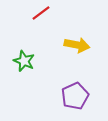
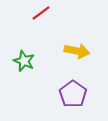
yellow arrow: moved 6 px down
purple pentagon: moved 2 px left, 2 px up; rotated 12 degrees counterclockwise
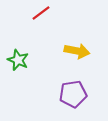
green star: moved 6 px left, 1 px up
purple pentagon: rotated 28 degrees clockwise
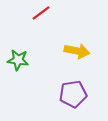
green star: rotated 15 degrees counterclockwise
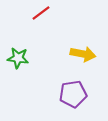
yellow arrow: moved 6 px right, 3 px down
green star: moved 2 px up
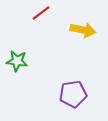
yellow arrow: moved 24 px up
green star: moved 1 px left, 3 px down
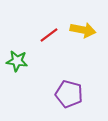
red line: moved 8 px right, 22 px down
purple pentagon: moved 4 px left; rotated 24 degrees clockwise
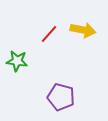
red line: moved 1 px up; rotated 12 degrees counterclockwise
purple pentagon: moved 8 px left, 3 px down
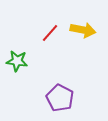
red line: moved 1 px right, 1 px up
purple pentagon: moved 1 px left, 1 px down; rotated 12 degrees clockwise
